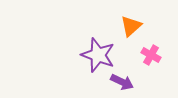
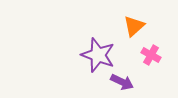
orange triangle: moved 3 px right
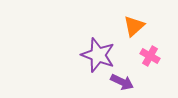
pink cross: moved 1 px left, 1 px down
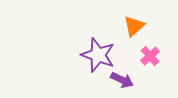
pink cross: rotated 18 degrees clockwise
purple arrow: moved 2 px up
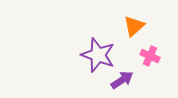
pink cross: rotated 24 degrees counterclockwise
purple arrow: rotated 60 degrees counterclockwise
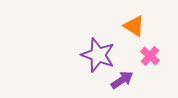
orange triangle: rotated 45 degrees counterclockwise
pink cross: rotated 18 degrees clockwise
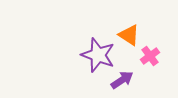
orange triangle: moved 5 px left, 9 px down
pink cross: rotated 12 degrees clockwise
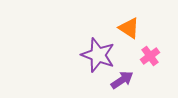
orange triangle: moved 7 px up
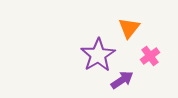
orange triangle: rotated 35 degrees clockwise
purple star: rotated 20 degrees clockwise
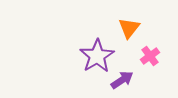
purple star: moved 1 px left, 1 px down
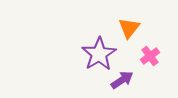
purple star: moved 2 px right, 2 px up
